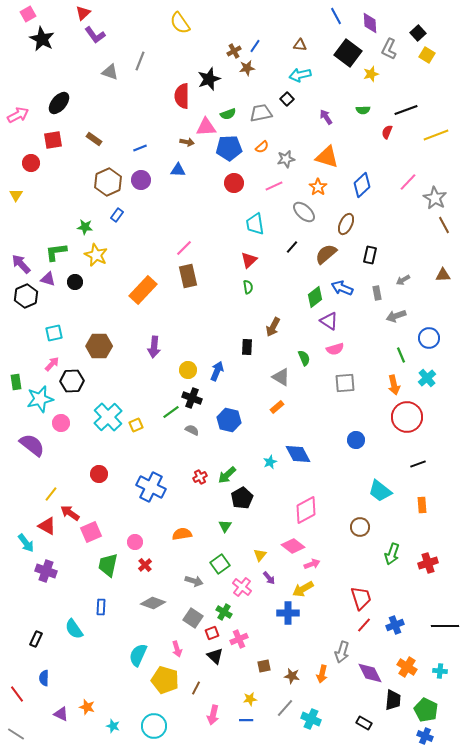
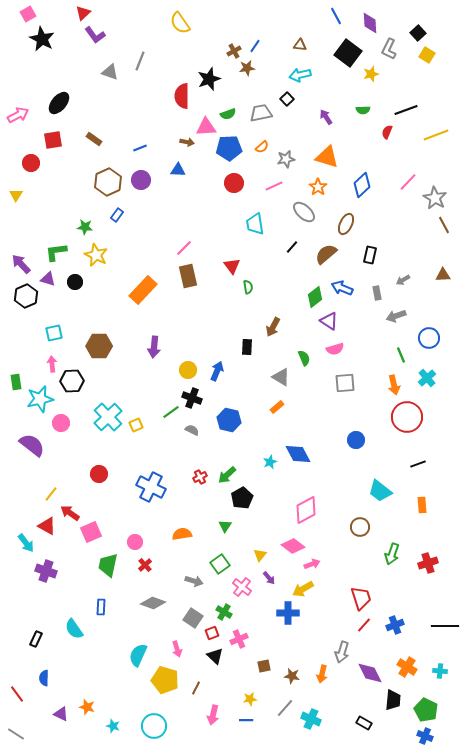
red triangle at (249, 260): moved 17 px left, 6 px down; rotated 24 degrees counterclockwise
pink arrow at (52, 364): rotated 49 degrees counterclockwise
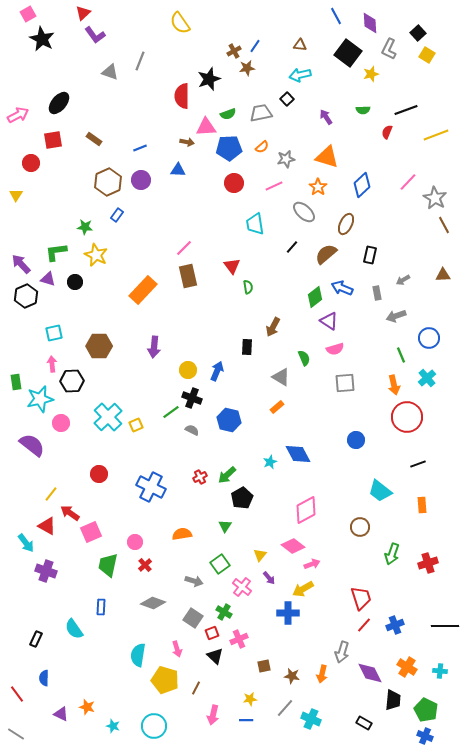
cyan semicircle at (138, 655): rotated 15 degrees counterclockwise
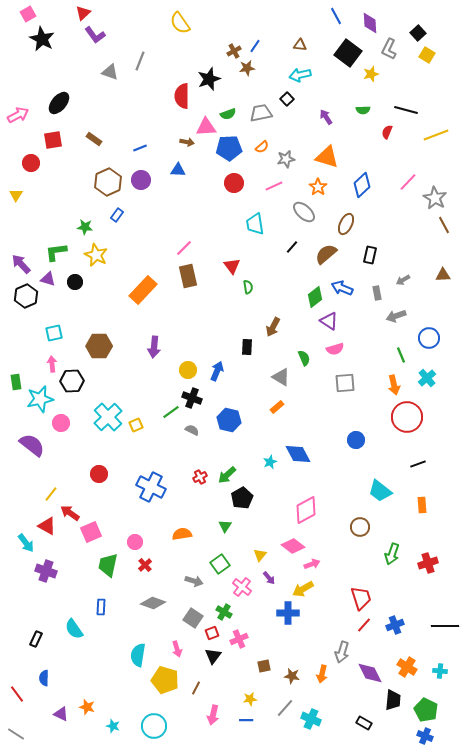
black line at (406, 110): rotated 35 degrees clockwise
black triangle at (215, 656): moved 2 px left; rotated 24 degrees clockwise
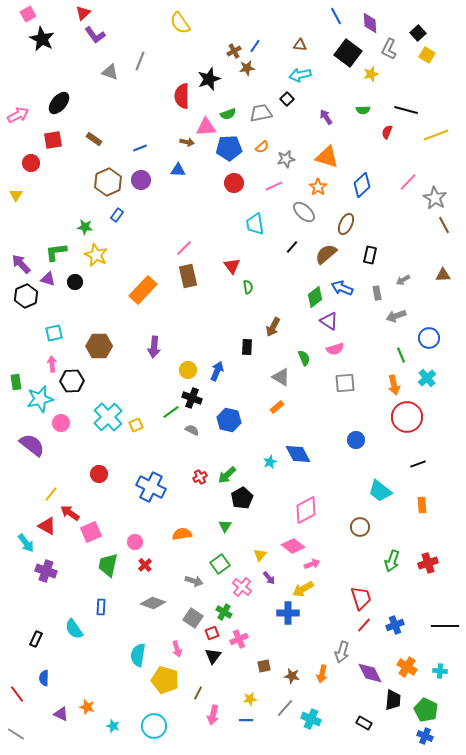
green arrow at (392, 554): moved 7 px down
brown line at (196, 688): moved 2 px right, 5 px down
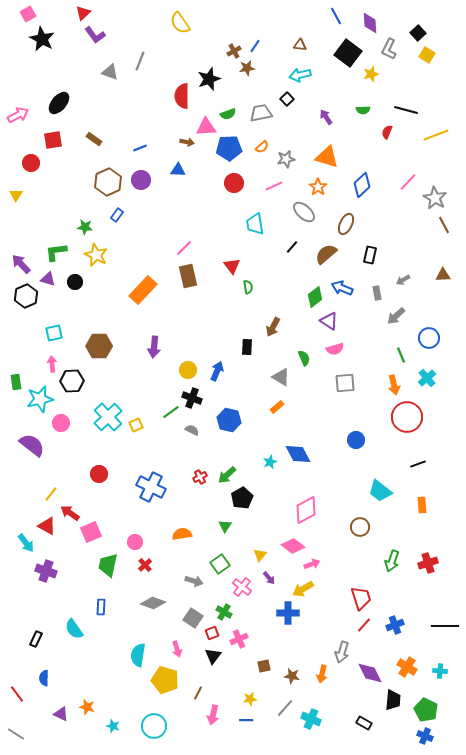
gray arrow at (396, 316): rotated 24 degrees counterclockwise
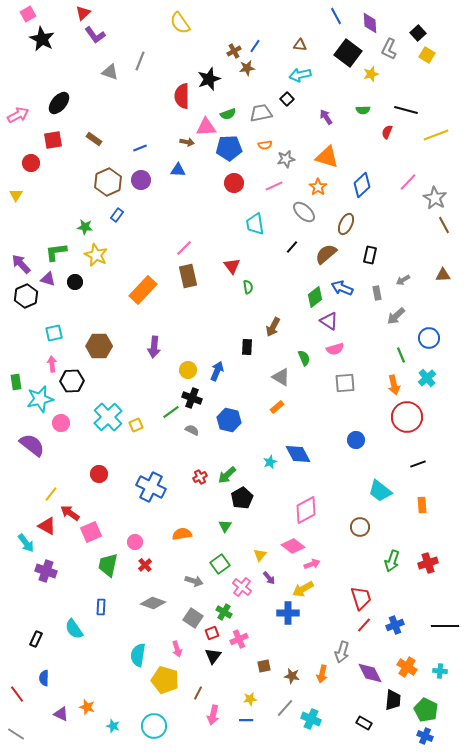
orange semicircle at (262, 147): moved 3 px right, 2 px up; rotated 32 degrees clockwise
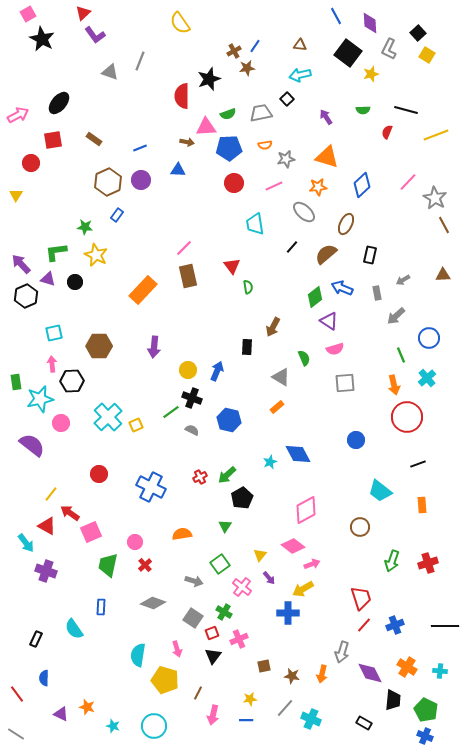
orange star at (318, 187): rotated 30 degrees clockwise
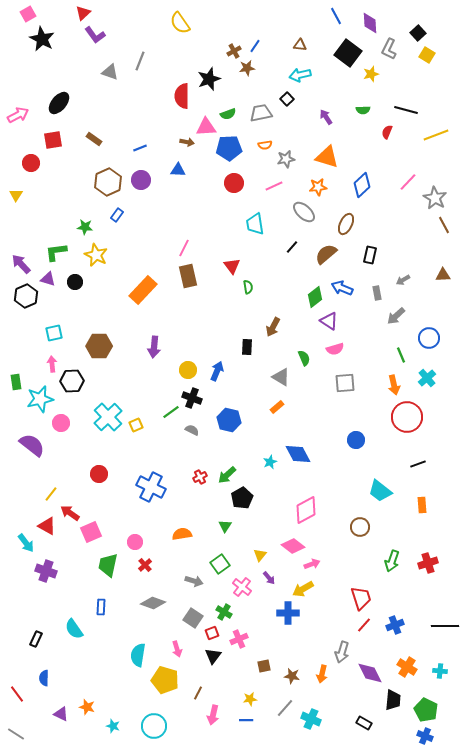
pink line at (184, 248): rotated 18 degrees counterclockwise
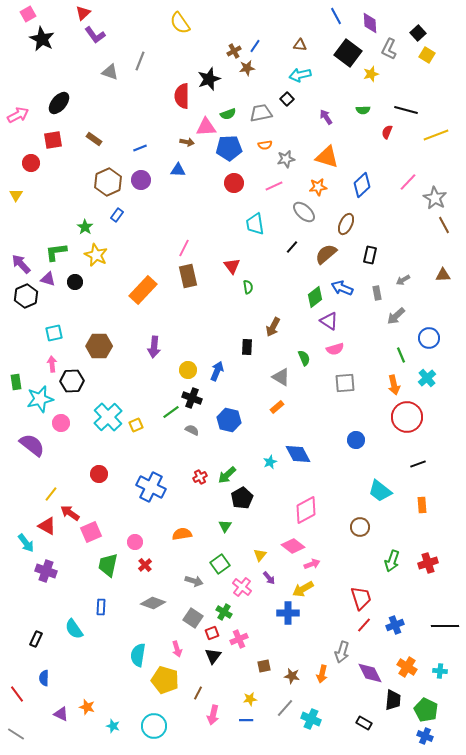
green star at (85, 227): rotated 28 degrees clockwise
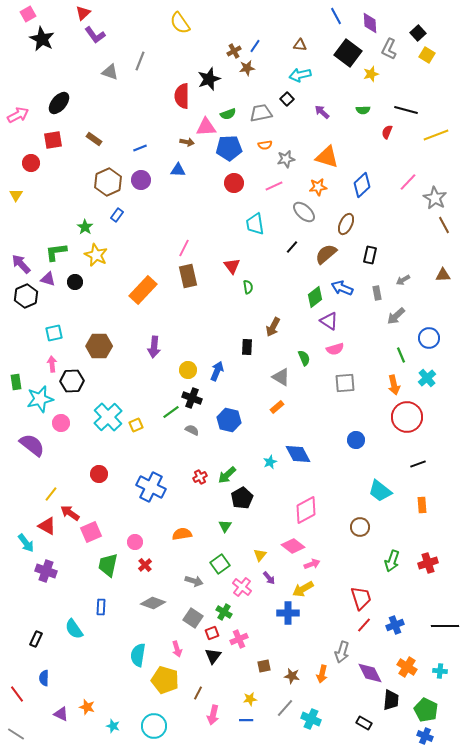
purple arrow at (326, 117): moved 4 px left, 5 px up; rotated 14 degrees counterclockwise
black trapezoid at (393, 700): moved 2 px left
